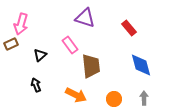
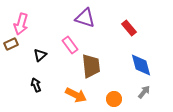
gray arrow: moved 6 px up; rotated 40 degrees clockwise
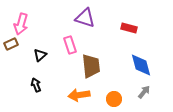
red rectangle: rotated 35 degrees counterclockwise
pink rectangle: rotated 18 degrees clockwise
orange arrow: moved 3 px right; rotated 145 degrees clockwise
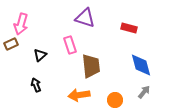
orange circle: moved 1 px right, 1 px down
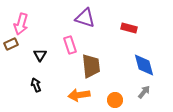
black triangle: rotated 16 degrees counterclockwise
blue diamond: moved 3 px right
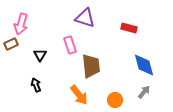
orange arrow: rotated 120 degrees counterclockwise
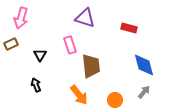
pink arrow: moved 6 px up
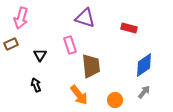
blue diamond: rotated 70 degrees clockwise
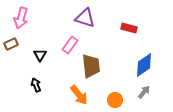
pink rectangle: rotated 54 degrees clockwise
